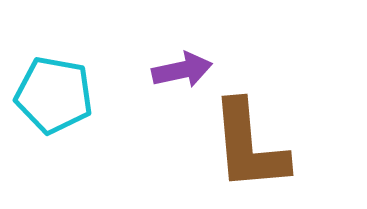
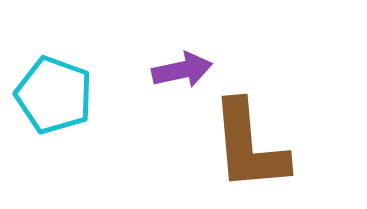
cyan pentagon: rotated 10 degrees clockwise
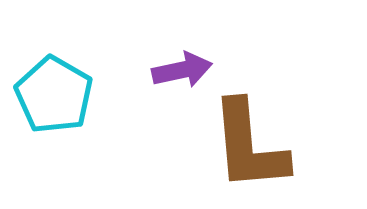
cyan pentagon: rotated 10 degrees clockwise
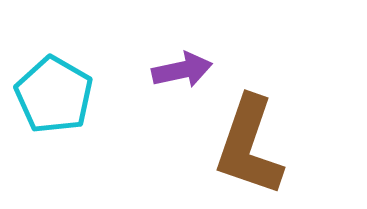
brown L-shape: rotated 24 degrees clockwise
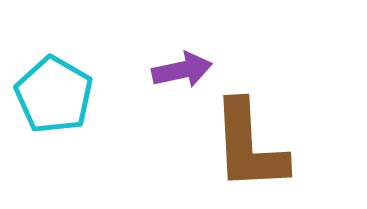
brown L-shape: rotated 22 degrees counterclockwise
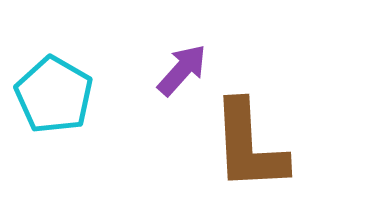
purple arrow: rotated 36 degrees counterclockwise
